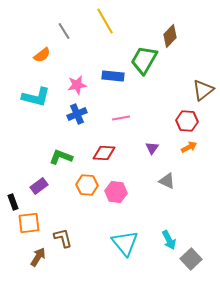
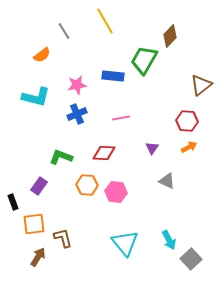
brown triangle: moved 2 px left, 5 px up
purple rectangle: rotated 18 degrees counterclockwise
orange square: moved 5 px right, 1 px down
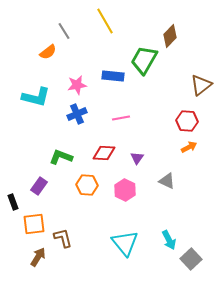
orange semicircle: moved 6 px right, 3 px up
purple triangle: moved 15 px left, 10 px down
pink hexagon: moved 9 px right, 2 px up; rotated 20 degrees clockwise
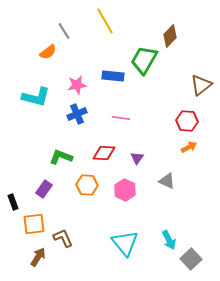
pink line: rotated 18 degrees clockwise
purple rectangle: moved 5 px right, 3 px down
brown L-shape: rotated 10 degrees counterclockwise
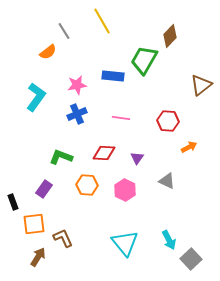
yellow line: moved 3 px left
cyan L-shape: rotated 68 degrees counterclockwise
red hexagon: moved 19 px left
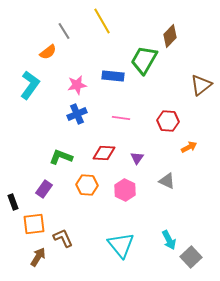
cyan L-shape: moved 6 px left, 12 px up
cyan triangle: moved 4 px left, 2 px down
gray square: moved 2 px up
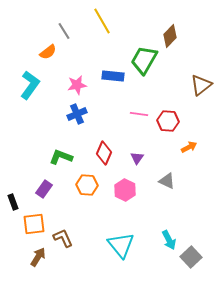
pink line: moved 18 px right, 4 px up
red diamond: rotated 70 degrees counterclockwise
